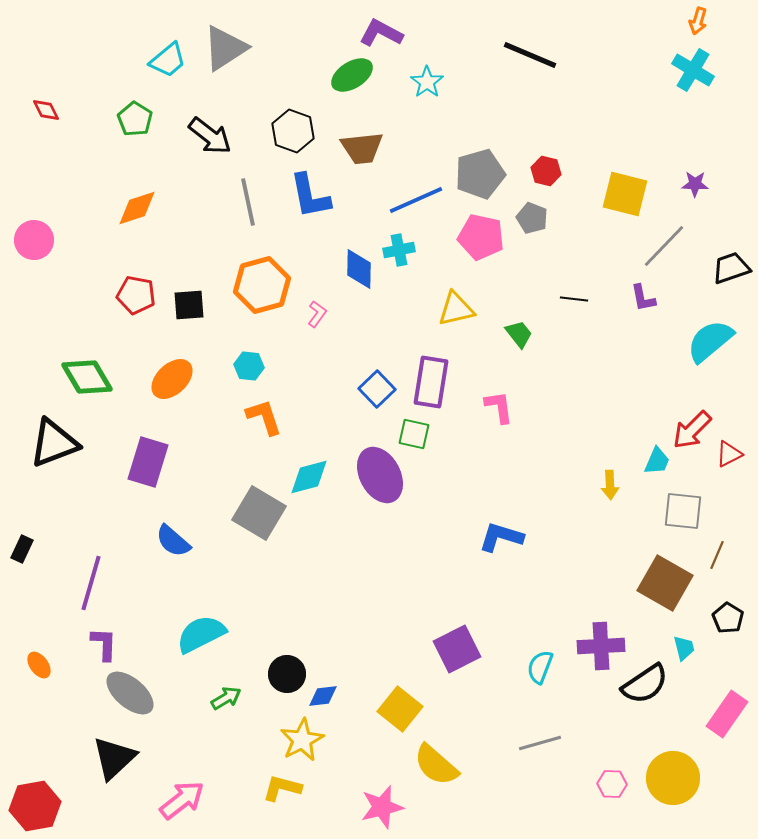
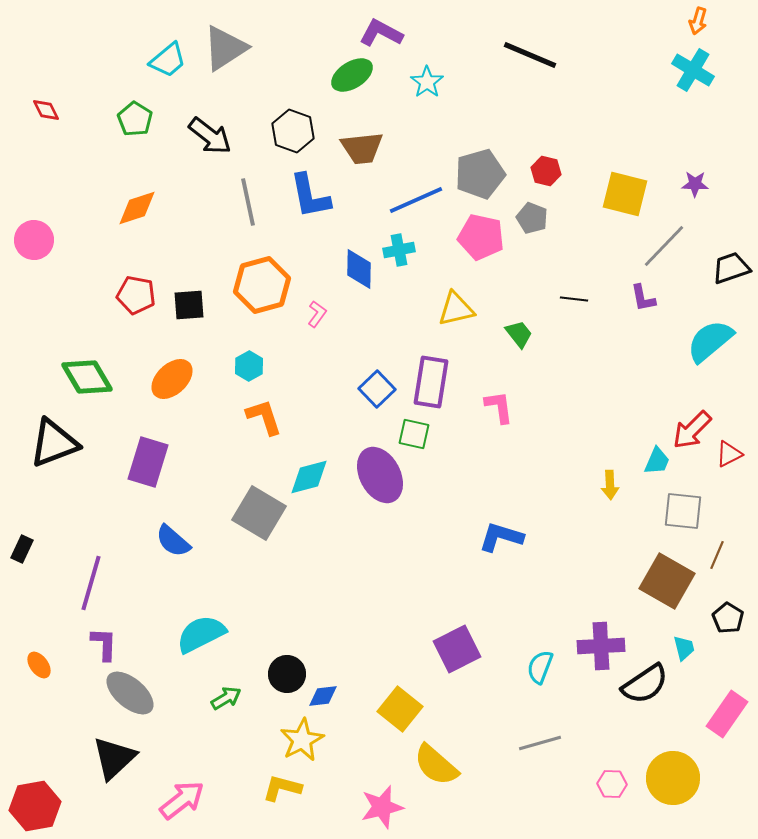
cyan hexagon at (249, 366): rotated 24 degrees clockwise
brown square at (665, 583): moved 2 px right, 2 px up
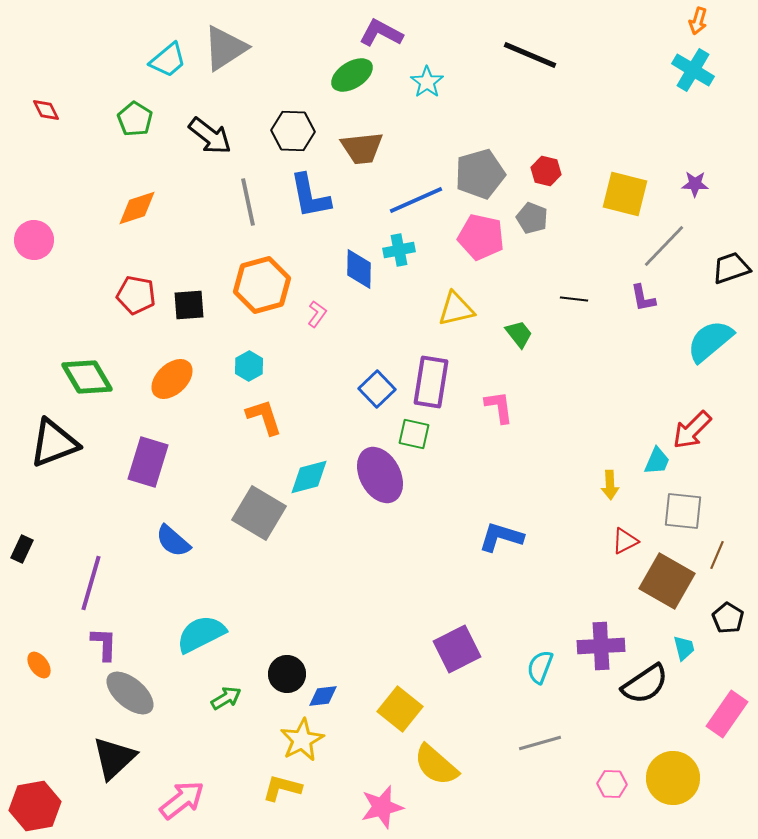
black hexagon at (293, 131): rotated 18 degrees counterclockwise
red triangle at (729, 454): moved 104 px left, 87 px down
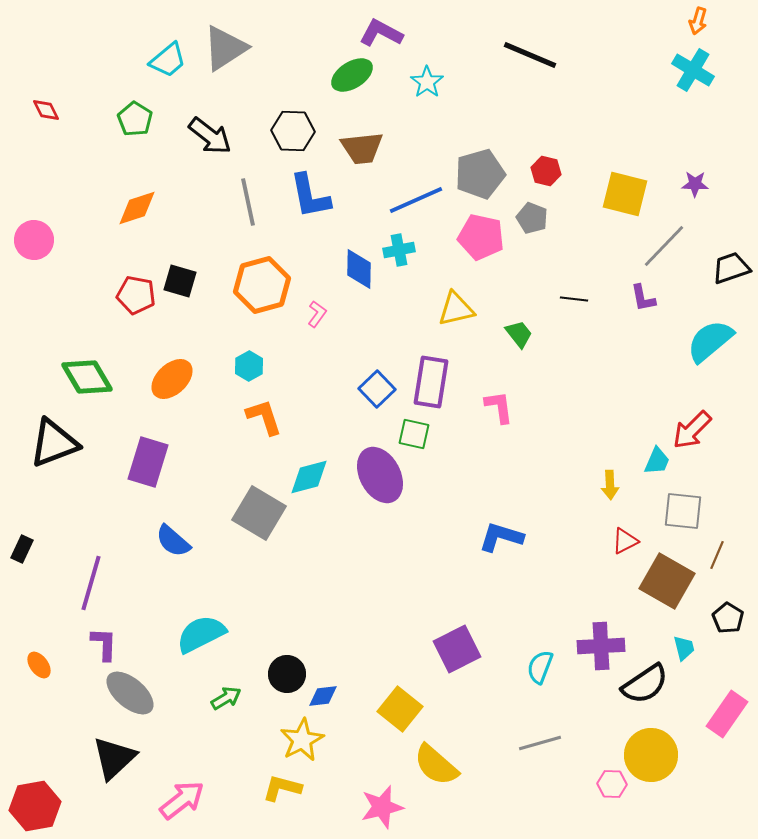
black square at (189, 305): moved 9 px left, 24 px up; rotated 20 degrees clockwise
yellow circle at (673, 778): moved 22 px left, 23 px up
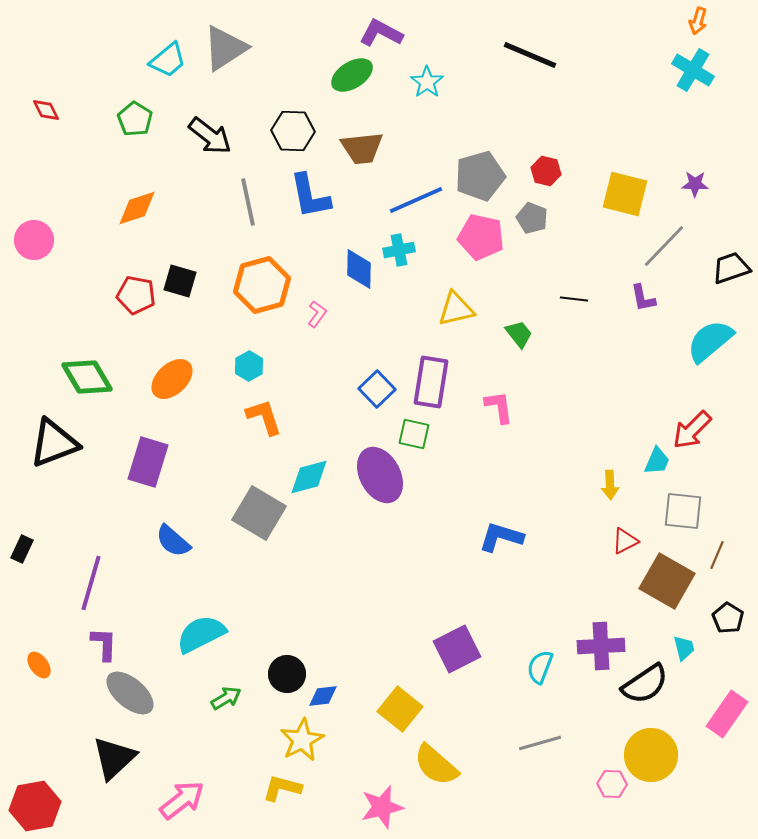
gray pentagon at (480, 174): moved 2 px down
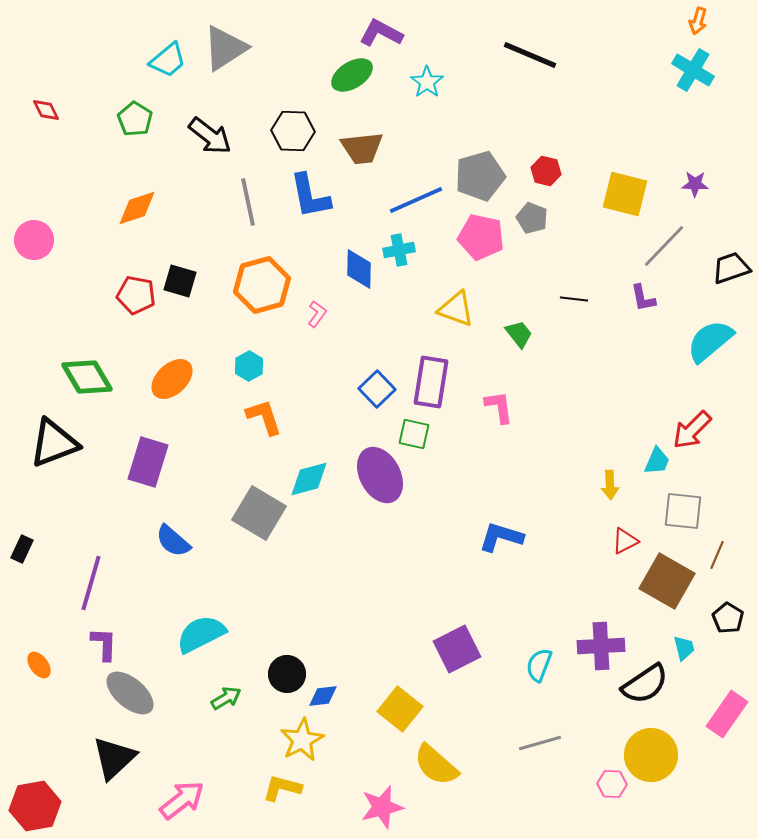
yellow triangle at (456, 309): rotated 33 degrees clockwise
cyan diamond at (309, 477): moved 2 px down
cyan semicircle at (540, 667): moved 1 px left, 2 px up
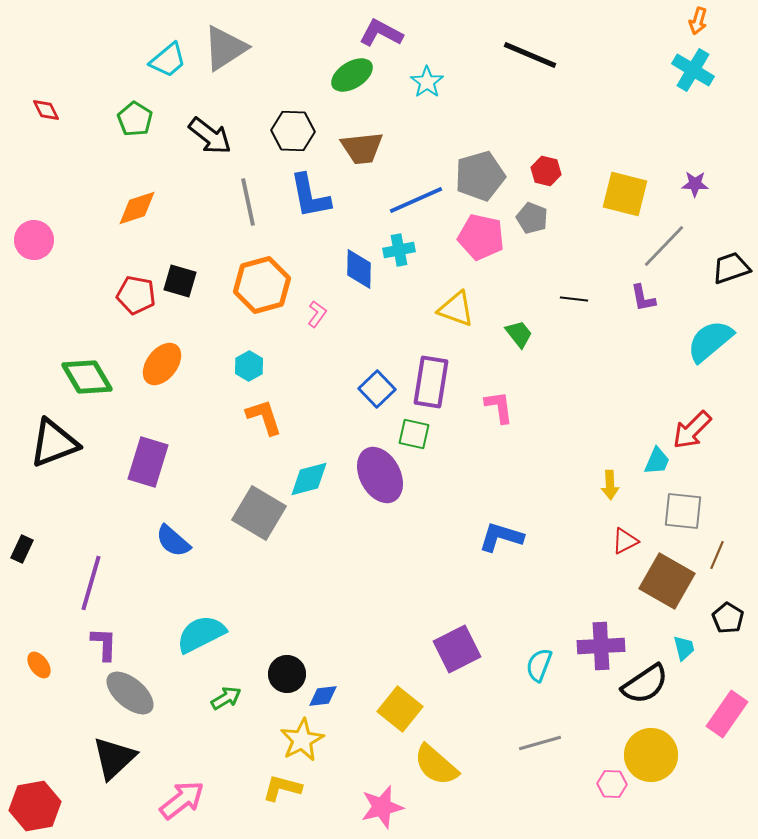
orange ellipse at (172, 379): moved 10 px left, 15 px up; rotated 9 degrees counterclockwise
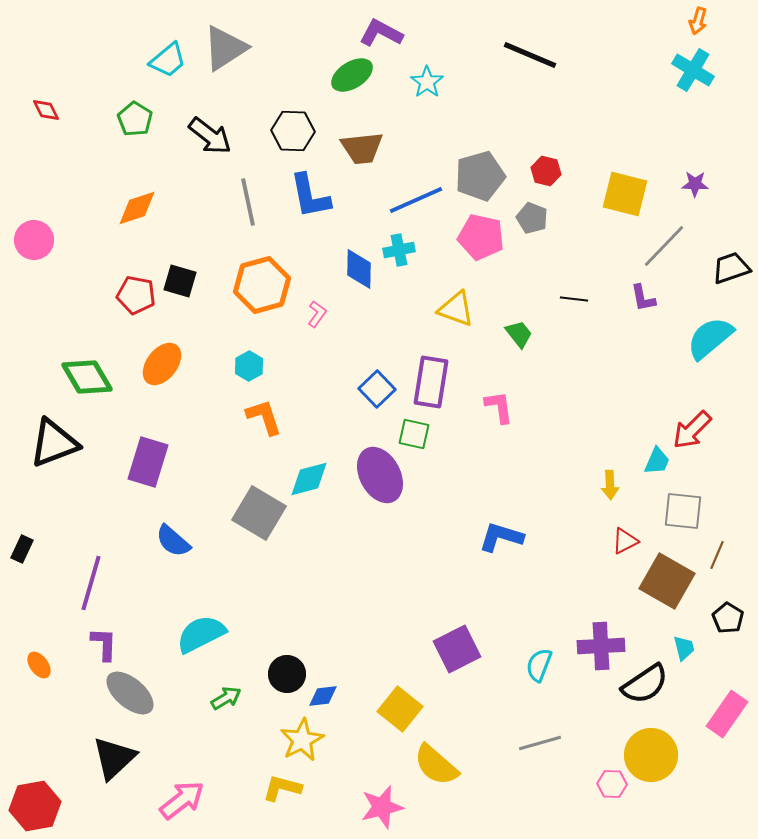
cyan semicircle at (710, 341): moved 3 px up
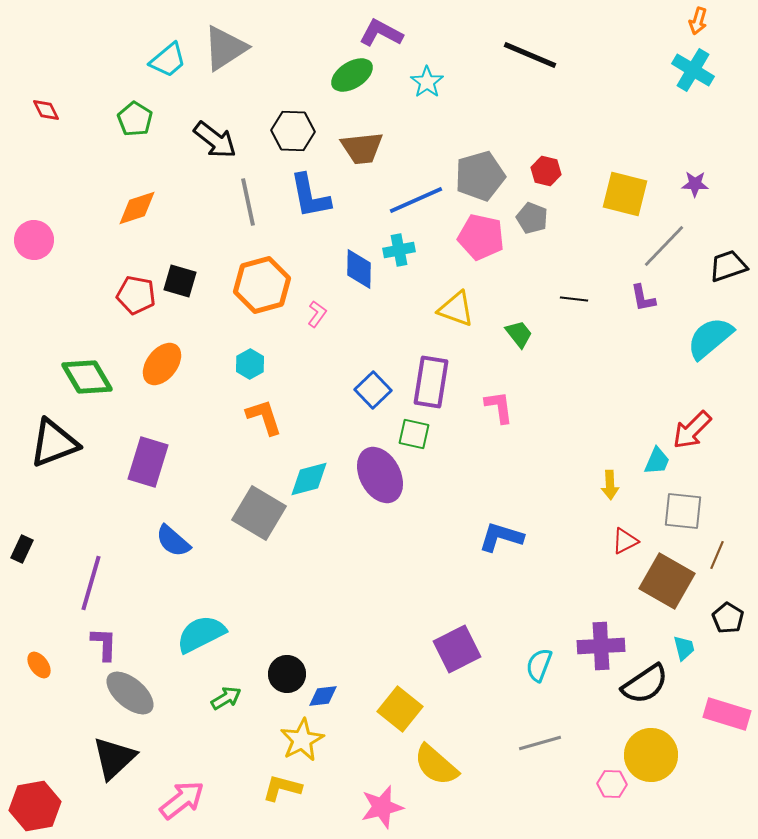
black arrow at (210, 136): moved 5 px right, 4 px down
black trapezoid at (731, 268): moved 3 px left, 2 px up
cyan hexagon at (249, 366): moved 1 px right, 2 px up
blue square at (377, 389): moved 4 px left, 1 px down
pink rectangle at (727, 714): rotated 72 degrees clockwise
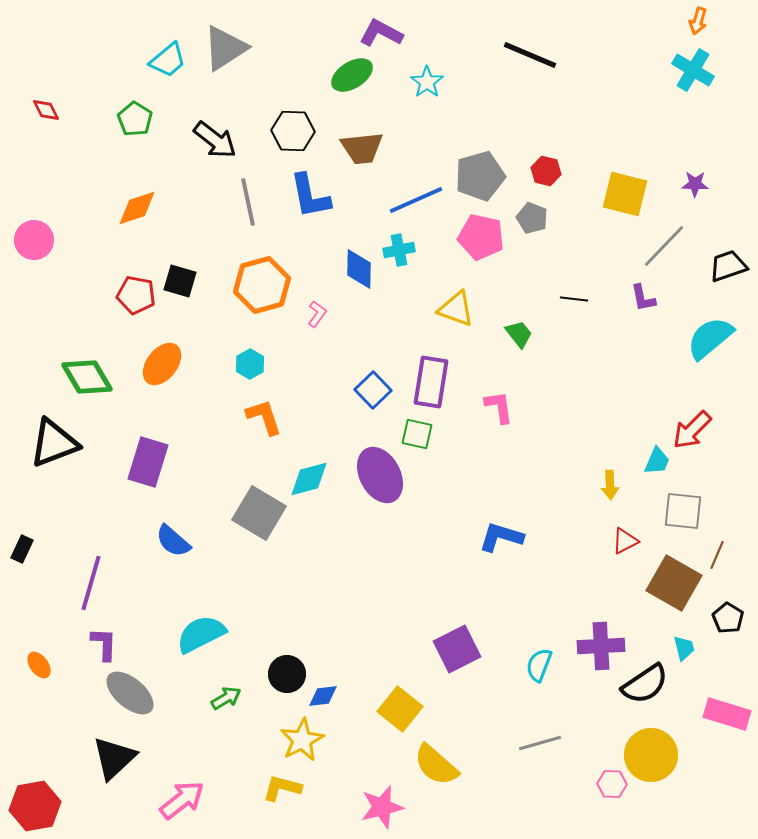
green square at (414, 434): moved 3 px right
brown square at (667, 581): moved 7 px right, 2 px down
